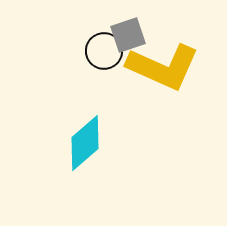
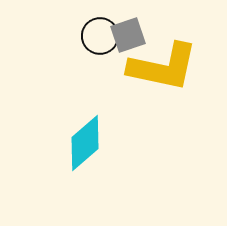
black circle: moved 4 px left, 15 px up
yellow L-shape: rotated 12 degrees counterclockwise
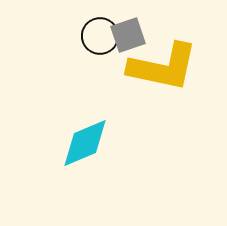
cyan diamond: rotated 18 degrees clockwise
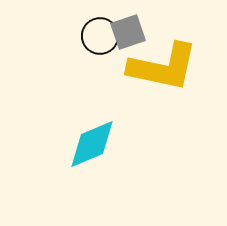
gray square: moved 3 px up
cyan diamond: moved 7 px right, 1 px down
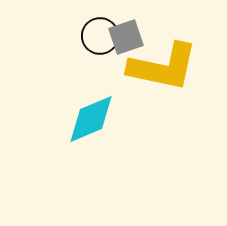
gray square: moved 2 px left, 5 px down
cyan diamond: moved 1 px left, 25 px up
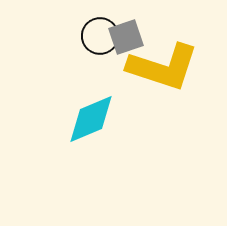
yellow L-shape: rotated 6 degrees clockwise
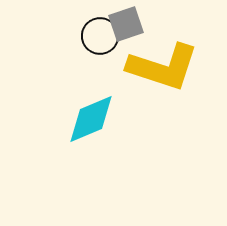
gray square: moved 13 px up
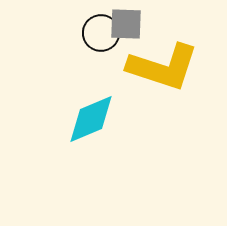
gray square: rotated 21 degrees clockwise
black circle: moved 1 px right, 3 px up
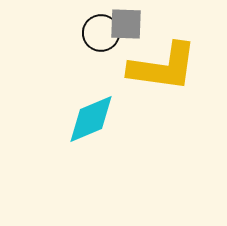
yellow L-shape: rotated 10 degrees counterclockwise
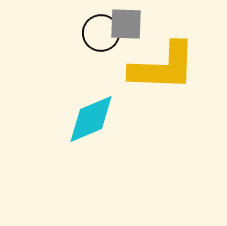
yellow L-shape: rotated 6 degrees counterclockwise
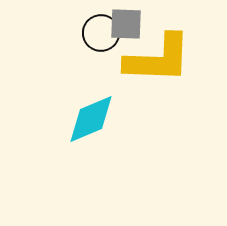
yellow L-shape: moved 5 px left, 8 px up
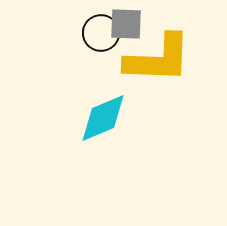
cyan diamond: moved 12 px right, 1 px up
